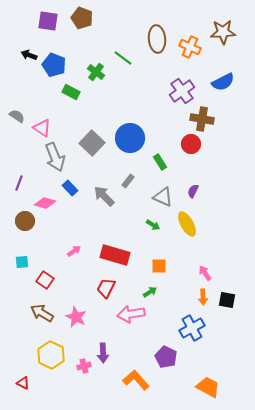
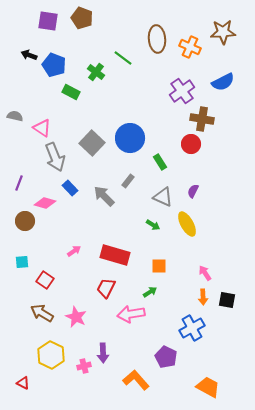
gray semicircle at (17, 116): moved 2 px left; rotated 21 degrees counterclockwise
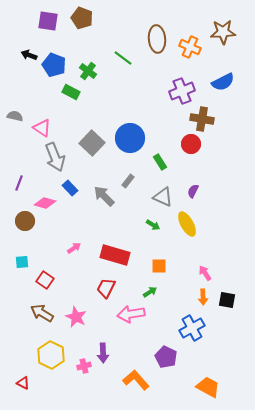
green cross at (96, 72): moved 8 px left, 1 px up
purple cross at (182, 91): rotated 15 degrees clockwise
pink arrow at (74, 251): moved 3 px up
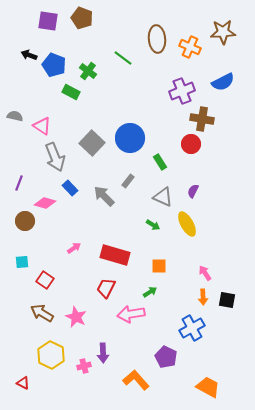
pink triangle at (42, 128): moved 2 px up
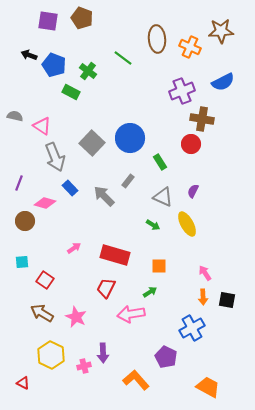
brown star at (223, 32): moved 2 px left, 1 px up
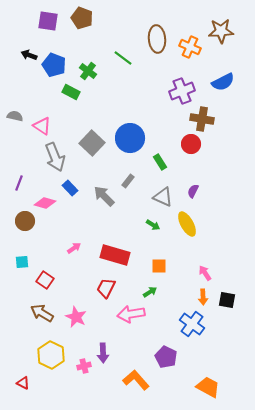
blue cross at (192, 328): moved 4 px up; rotated 25 degrees counterclockwise
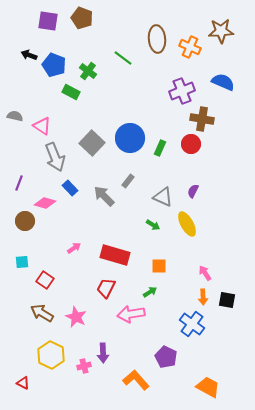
blue semicircle at (223, 82): rotated 130 degrees counterclockwise
green rectangle at (160, 162): moved 14 px up; rotated 56 degrees clockwise
